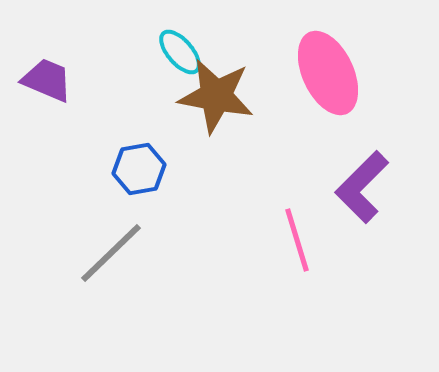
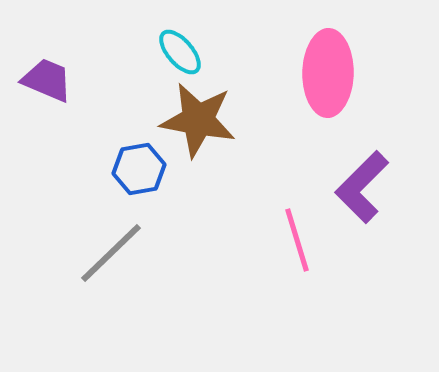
pink ellipse: rotated 26 degrees clockwise
brown star: moved 18 px left, 24 px down
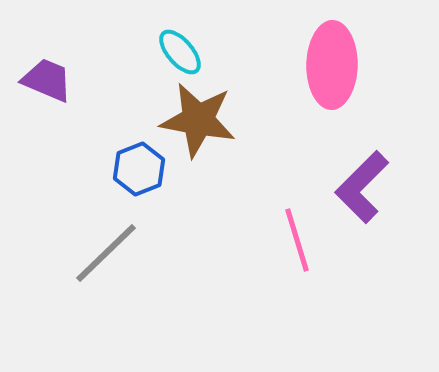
pink ellipse: moved 4 px right, 8 px up
blue hexagon: rotated 12 degrees counterclockwise
gray line: moved 5 px left
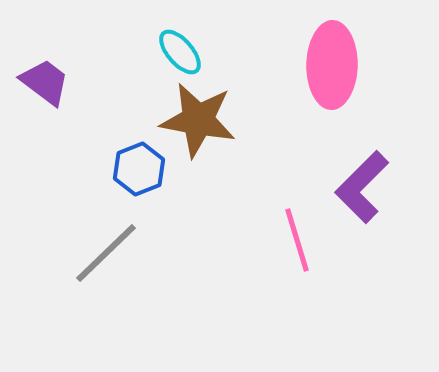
purple trapezoid: moved 2 px left, 2 px down; rotated 14 degrees clockwise
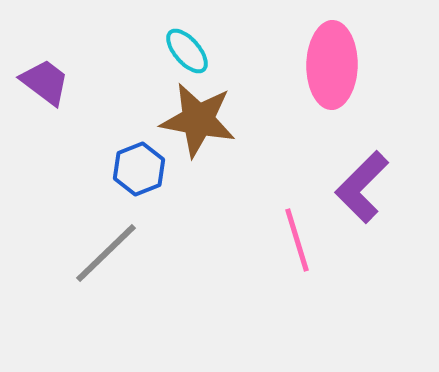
cyan ellipse: moved 7 px right, 1 px up
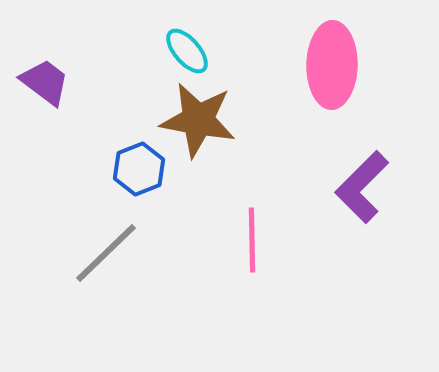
pink line: moved 45 px left; rotated 16 degrees clockwise
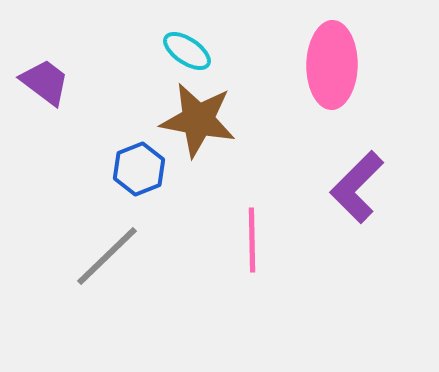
cyan ellipse: rotated 15 degrees counterclockwise
purple L-shape: moved 5 px left
gray line: moved 1 px right, 3 px down
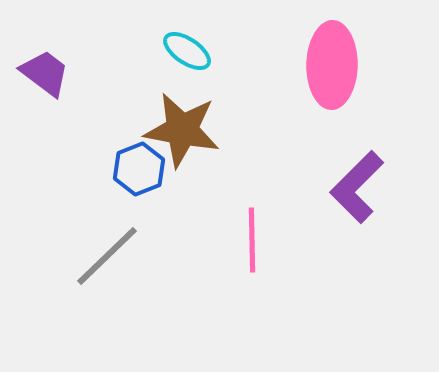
purple trapezoid: moved 9 px up
brown star: moved 16 px left, 10 px down
